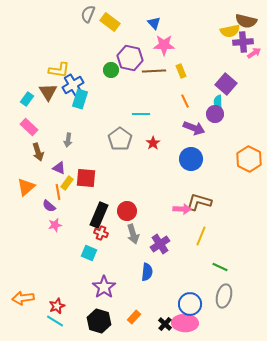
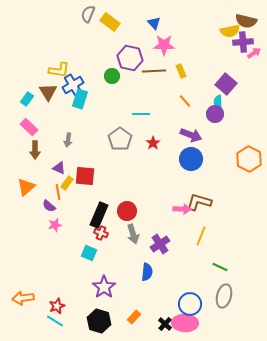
green circle at (111, 70): moved 1 px right, 6 px down
orange line at (185, 101): rotated 16 degrees counterclockwise
purple arrow at (194, 128): moved 3 px left, 7 px down
brown arrow at (38, 152): moved 3 px left, 2 px up; rotated 18 degrees clockwise
red square at (86, 178): moved 1 px left, 2 px up
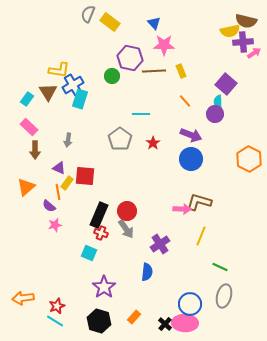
gray arrow at (133, 234): moved 7 px left, 5 px up; rotated 18 degrees counterclockwise
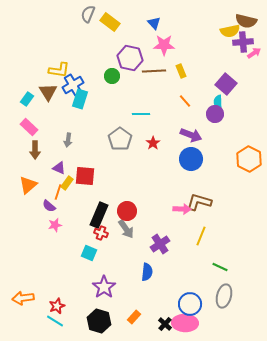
orange triangle at (26, 187): moved 2 px right, 2 px up
orange line at (58, 192): rotated 28 degrees clockwise
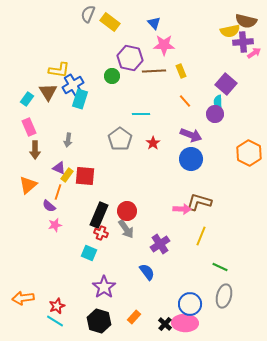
pink rectangle at (29, 127): rotated 24 degrees clockwise
orange hexagon at (249, 159): moved 6 px up
yellow rectangle at (67, 183): moved 8 px up
blue semicircle at (147, 272): rotated 42 degrees counterclockwise
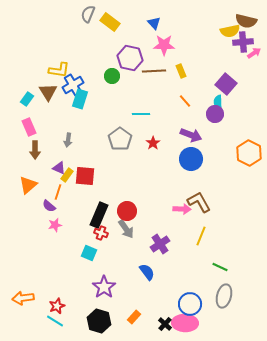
brown L-shape at (199, 202): rotated 45 degrees clockwise
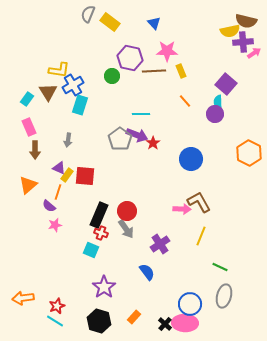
pink star at (164, 45): moved 3 px right, 6 px down
cyan rectangle at (80, 99): moved 6 px down
purple arrow at (191, 135): moved 54 px left
cyan square at (89, 253): moved 2 px right, 3 px up
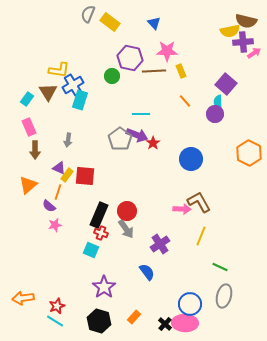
cyan rectangle at (80, 105): moved 5 px up
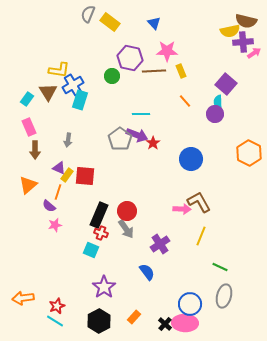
black hexagon at (99, 321): rotated 15 degrees clockwise
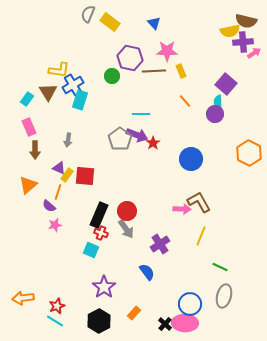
orange rectangle at (134, 317): moved 4 px up
